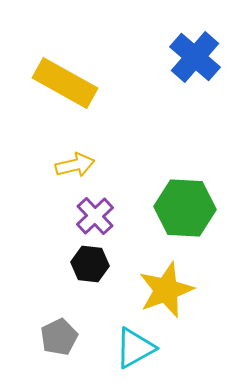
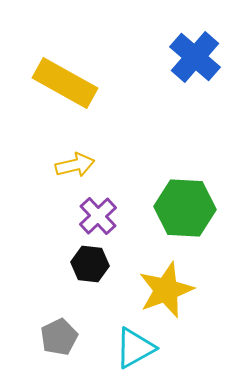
purple cross: moved 3 px right
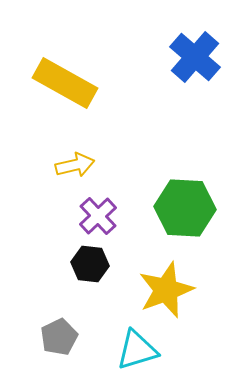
cyan triangle: moved 2 px right, 2 px down; rotated 12 degrees clockwise
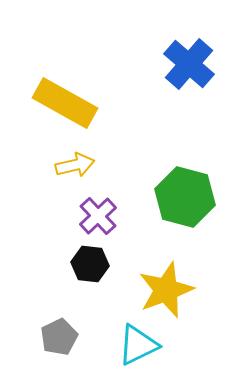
blue cross: moved 6 px left, 7 px down
yellow rectangle: moved 20 px down
green hexagon: moved 11 px up; rotated 12 degrees clockwise
cyan triangle: moved 1 px right, 5 px up; rotated 9 degrees counterclockwise
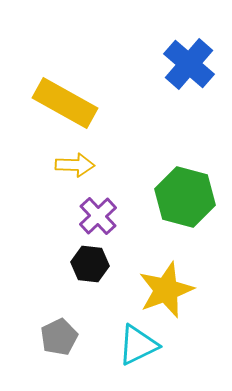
yellow arrow: rotated 15 degrees clockwise
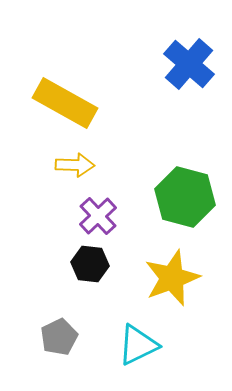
yellow star: moved 6 px right, 12 px up
